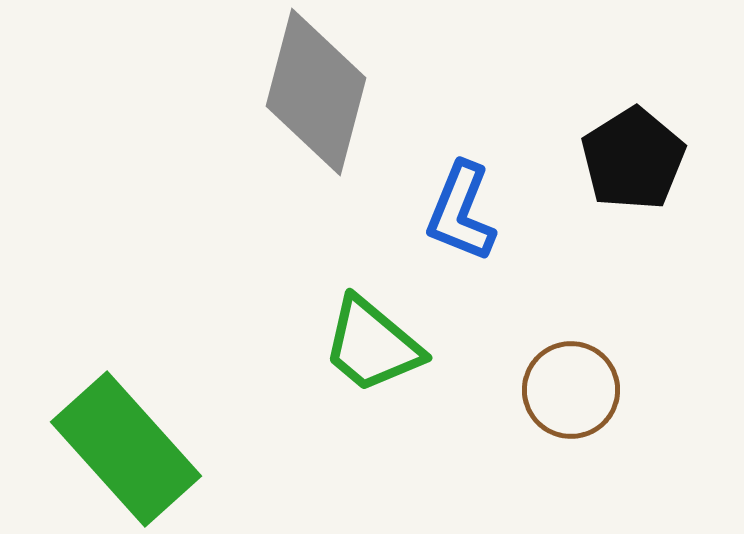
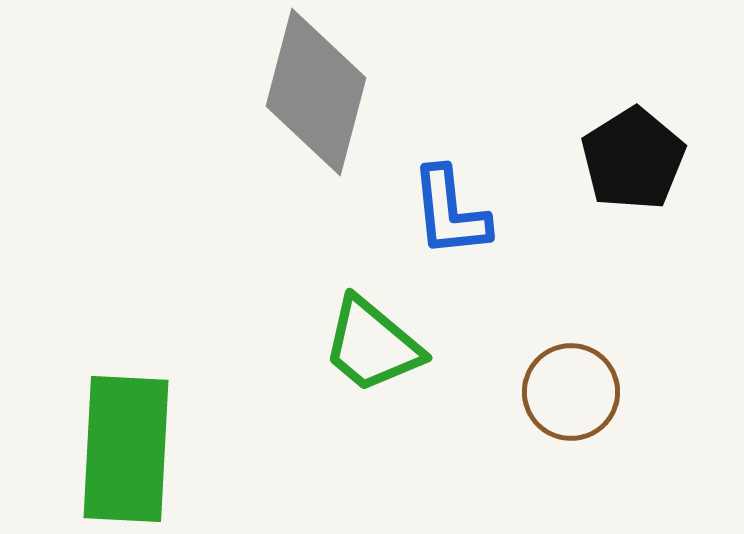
blue L-shape: moved 11 px left; rotated 28 degrees counterclockwise
brown circle: moved 2 px down
green rectangle: rotated 45 degrees clockwise
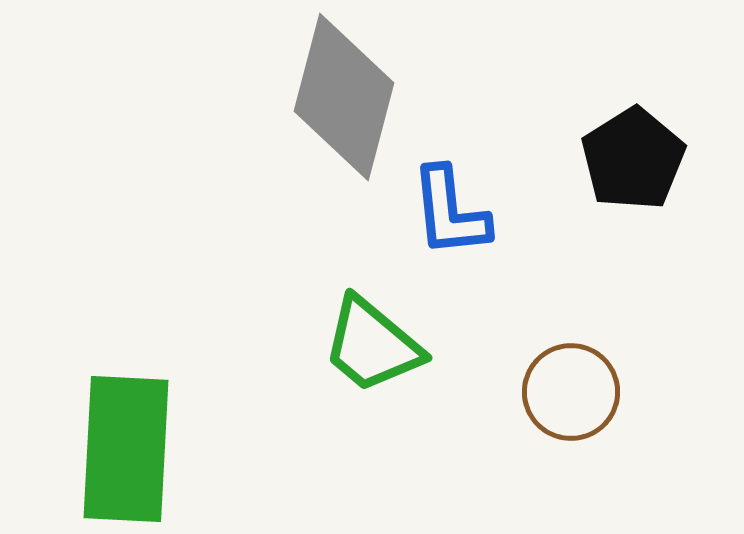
gray diamond: moved 28 px right, 5 px down
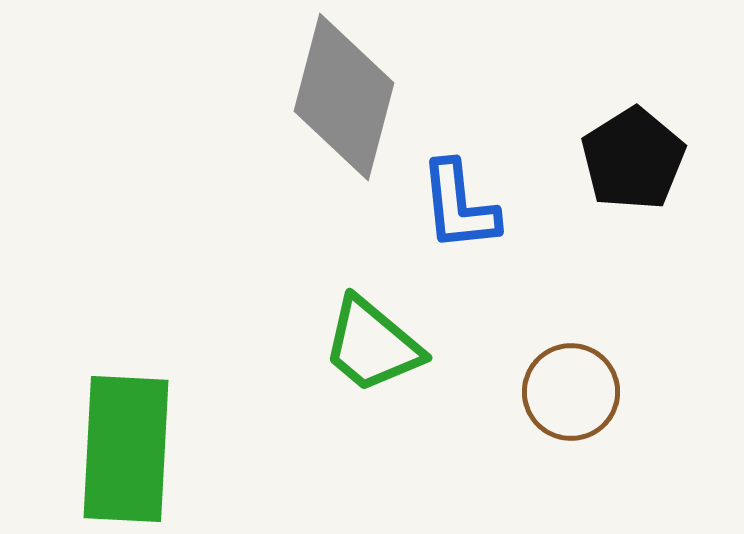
blue L-shape: moved 9 px right, 6 px up
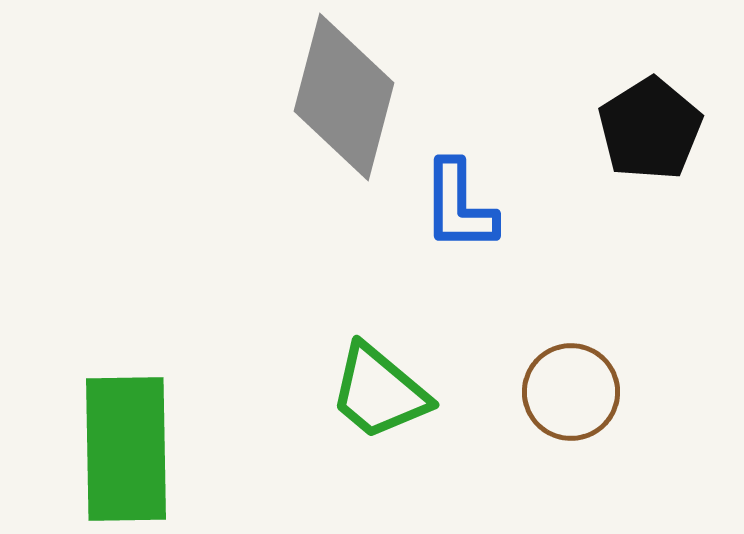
black pentagon: moved 17 px right, 30 px up
blue L-shape: rotated 6 degrees clockwise
green trapezoid: moved 7 px right, 47 px down
green rectangle: rotated 4 degrees counterclockwise
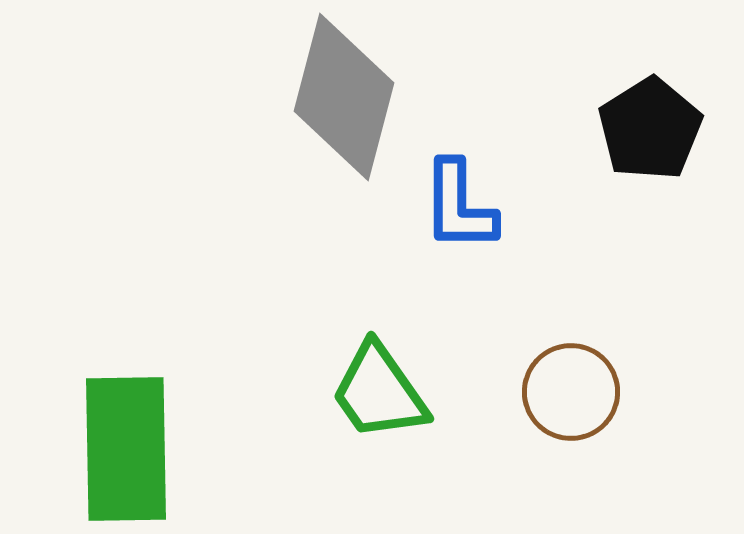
green trapezoid: rotated 15 degrees clockwise
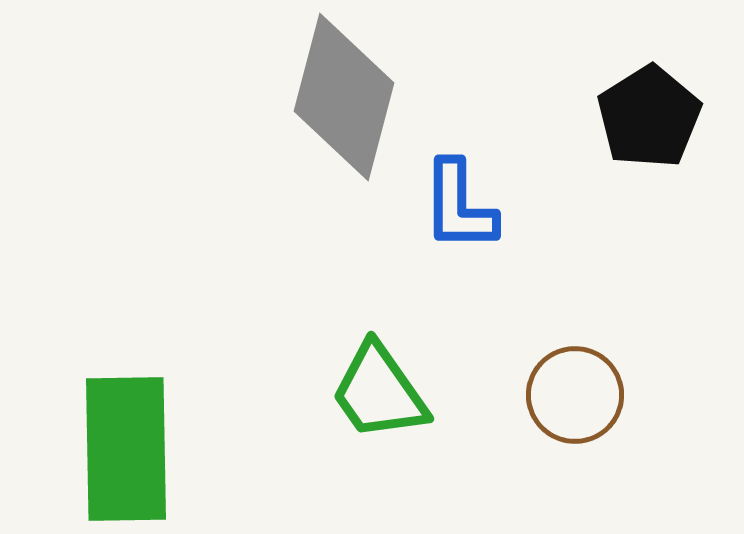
black pentagon: moved 1 px left, 12 px up
brown circle: moved 4 px right, 3 px down
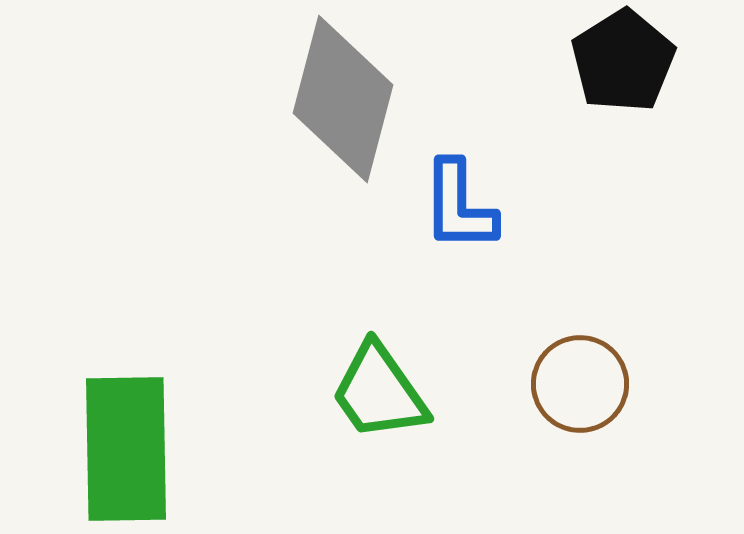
gray diamond: moved 1 px left, 2 px down
black pentagon: moved 26 px left, 56 px up
brown circle: moved 5 px right, 11 px up
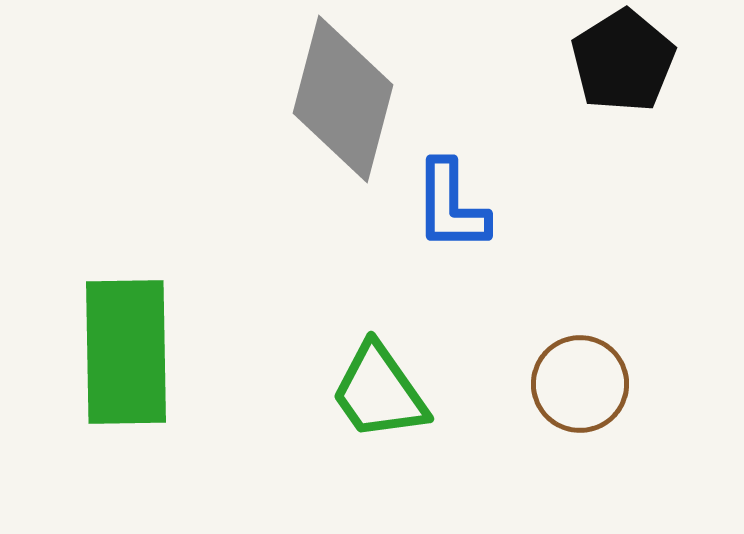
blue L-shape: moved 8 px left
green rectangle: moved 97 px up
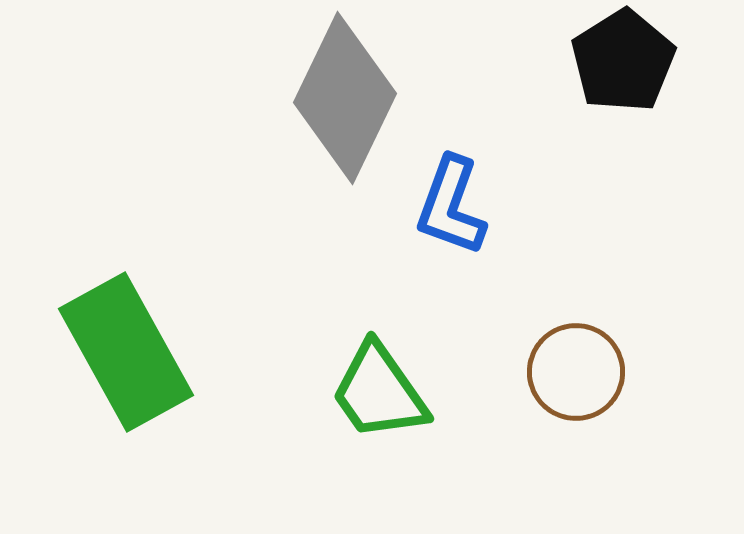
gray diamond: moved 2 px right, 1 px up; rotated 11 degrees clockwise
blue L-shape: rotated 20 degrees clockwise
green rectangle: rotated 28 degrees counterclockwise
brown circle: moved 4 px left, 12 px up
